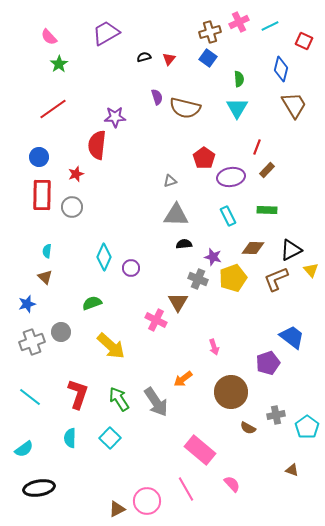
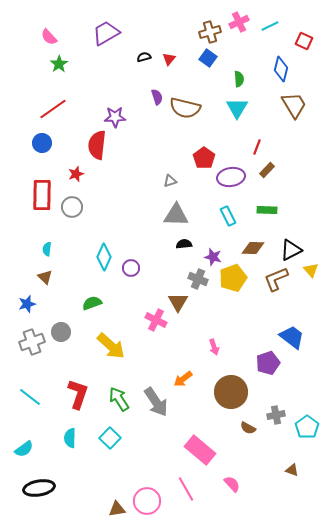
blue circle at (39, 157): moved 3 px right, 14 px up
cyan semicircle at (47, 251): moved 2 px up
brown triangle at (117, 509): rotated 18 degrees clockwise
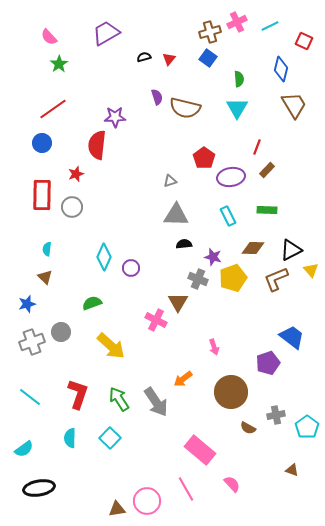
pink cross at (239, 22): moved 2 px left
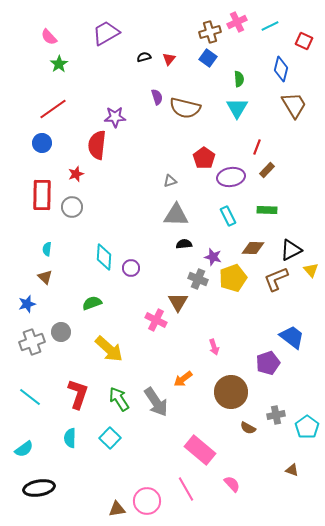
cyan diamond at (104, 257): rotated 20 degrees counterclockwise
yellow arrow at (111, 346): moved 2 px left, 3 px down
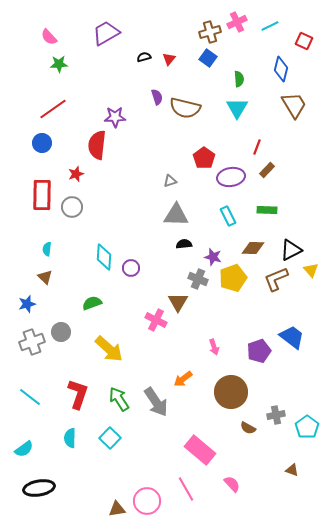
green star at (59, 64): rotated 30 degrees clockwise
purple pentagon at (268, 363): moved 9 px left, 12 px up
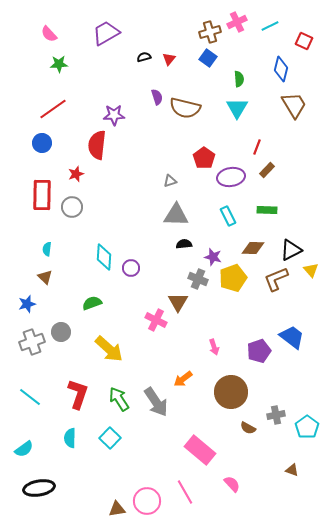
pink semicircle at (49, 37): moved 3 px up
purple star at (115, 117): moved 1 px left, 2 px up
pink line at (186, 489): moved 1 px left, 3 px down
